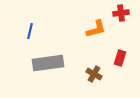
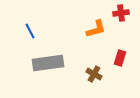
blue line: rotated 42 degrees counterclockwise
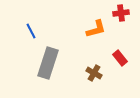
blue line: moved 1 px right
red rectangle: rotated 56 degrees counterclockwise
gray rectangle: rotated 64 degrees counterclockwise
brown cross: moved 1 px up
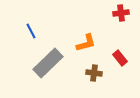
orange L-shape: moved 10 px left, 14 px down
gray rectangle: rotated 28 degrees clockwise
brown cross: rotated 21 degrees counterclockwise
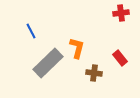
orange L-shape: moved 9 px left, 5 px down; rotated 60 degrees counterclockwise
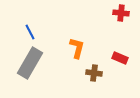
red cross: rotated 14 degrees clockwise
blue line: moved 1 px left, 1 px down
red rectangle: rotated 28 degrees counterclockwise
gray rectangle: moved 18 px left; rotated 16 degrees counterclockwise
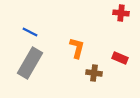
blue line: rotated 35 degrees counterclockwise
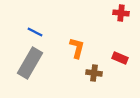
blue line: moved 5 px right
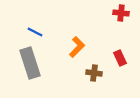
orange L-shape: moved 1 px up; rotated 30 degrees clockwise
red rectangle: rotated 42 degrees clockwise
gray rectangle: rotated 48 degrees counterclockwise
